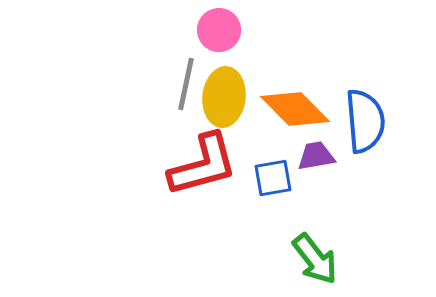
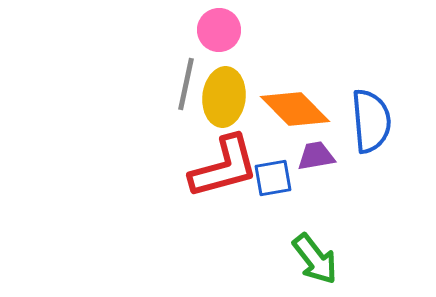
blue semicircle: moved 6 px right
red L-shape: moved 21 px right, 2 px down
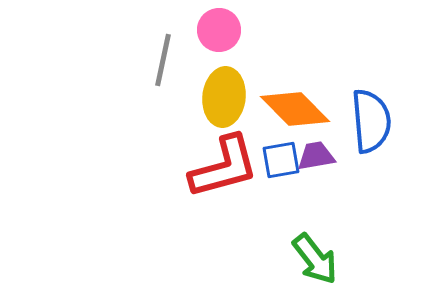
gray line: moved 23 px left, 24 px up
blue square: moved 8 px right, 18 px up
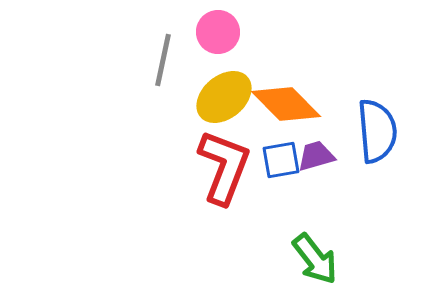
pink circle: moved 1 px left, 2 px down
yellow ellipse: rotated 44 degrees clockwise
orange diamond: moved 9 px left, 5 px up
blue semicircle: moved 6 px right, 10 px down
purple trapezoid: rotated 6 degrees counterclockwise
red L-shape: rotated 54 degrees counterclockwise
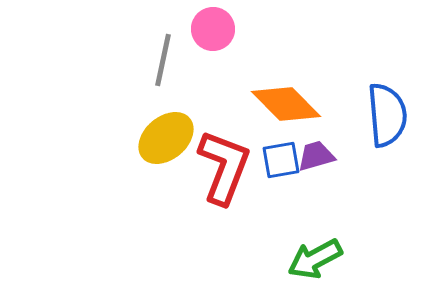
pink circle: moved 5 px left, 3 px up
yellow ellipse: moved 58 px left, 41 px down
blue semicircle: moved 10 px right, 16 px up
green arrow: rotated 100 degrees clockwise
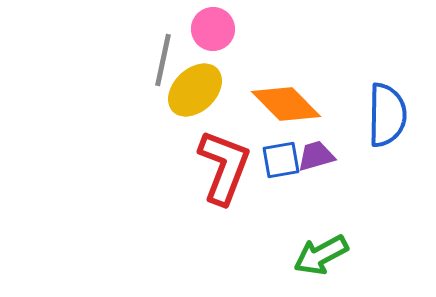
blue semicircle: rotated 6 degrees clockwise
yellow ellipse: moved 29 px right, 48 px up; rotated 4 degrees counterclockwise
green arrow: moved 6 px right, 4 px up
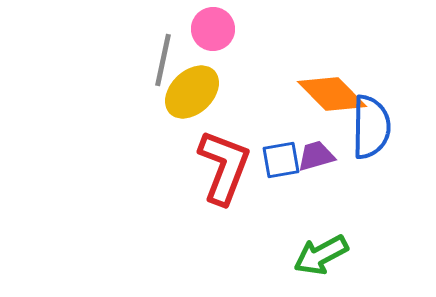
yellow ellipse: moved 3 px left, 2 px down
orange diamond: moved 46 px right, 10 px up
blue semicircle: moved 16 px left, 12 px down
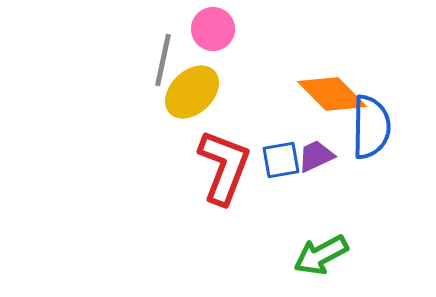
purple trapezoid: rotated 9 degrees counterclockwise
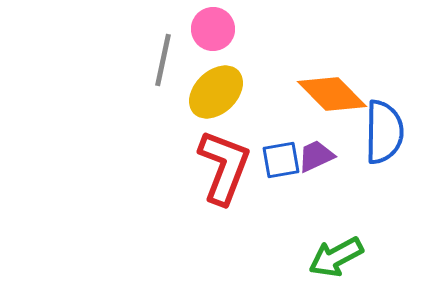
yellow ellipse: moved 24 px right
blue semicircle: moved 13 px right, 5 px down
green arrow: moved 15 px right, 2 px down
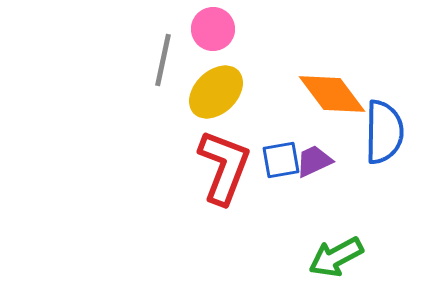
orange diamond: rotated 8 degrees clockwise
purple trapezoid: moved 2 px left, 5 px down
